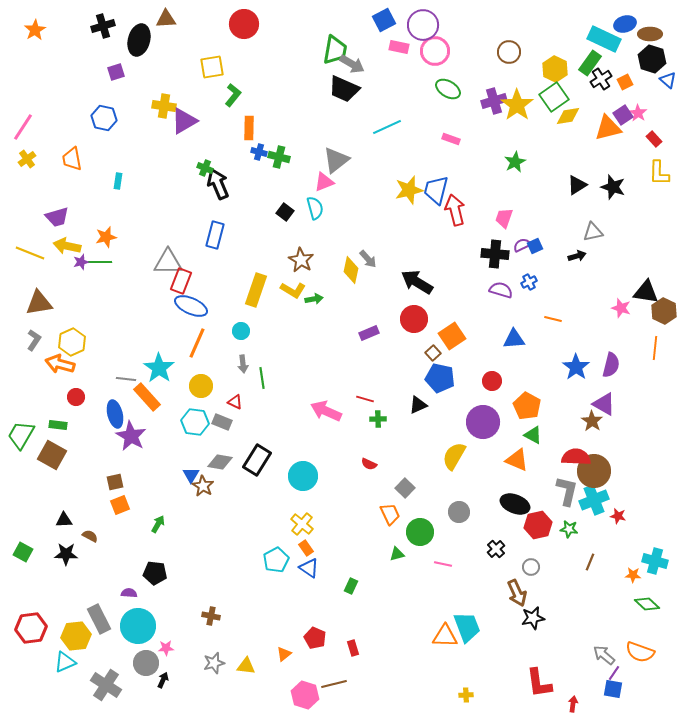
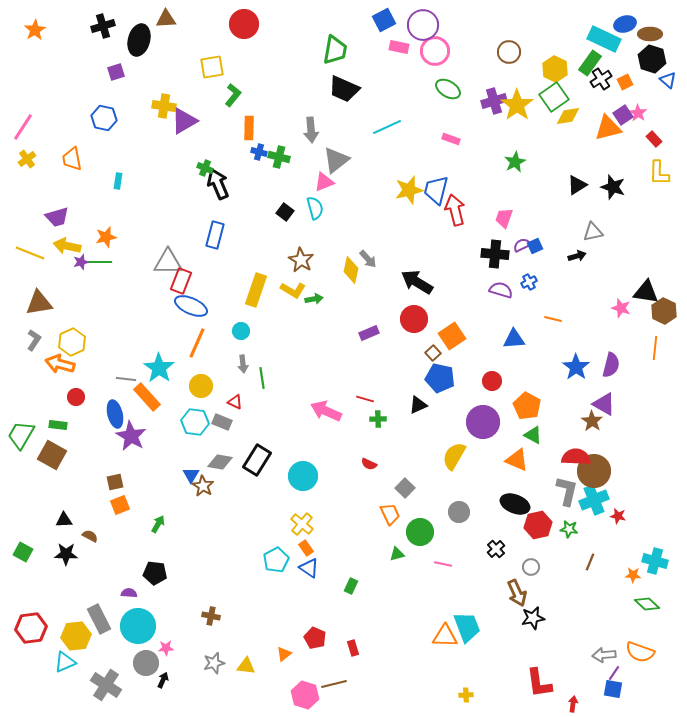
gray arrow at (352, 64): moved 41 px left, 66 px down; rotated 55 degrees clockwise
gray arrow at (604, 655): rotated 45 degrees counterclockwise
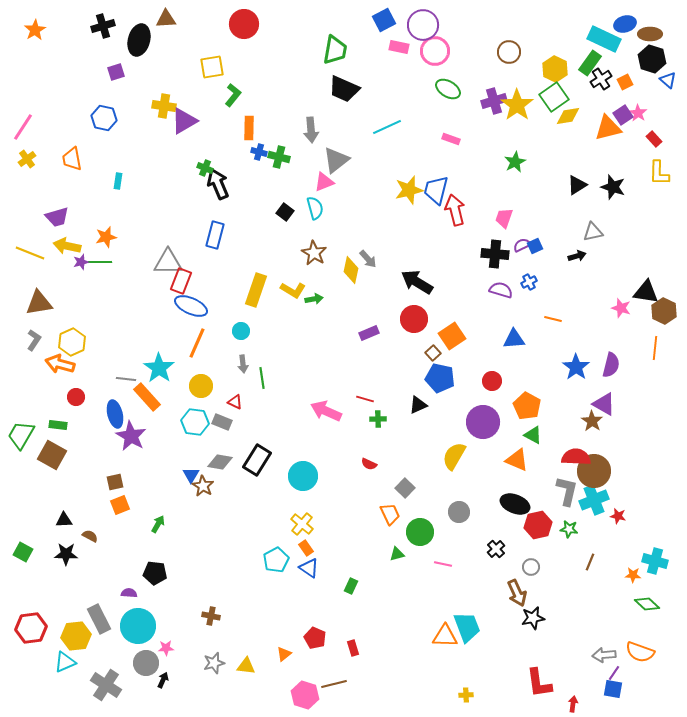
brown star at (301, 260): moved 13 px right, 7 px up
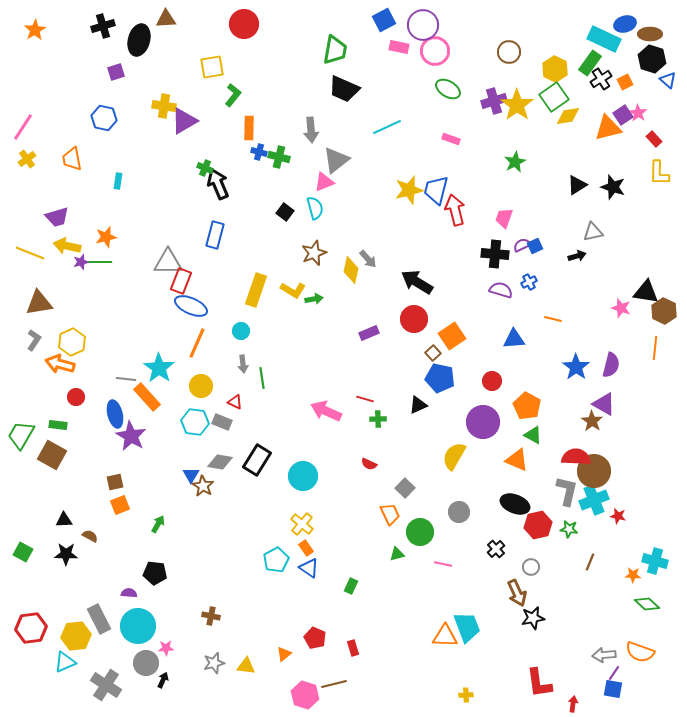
brown star at (314, 253): rotated 20 degrees clockwise
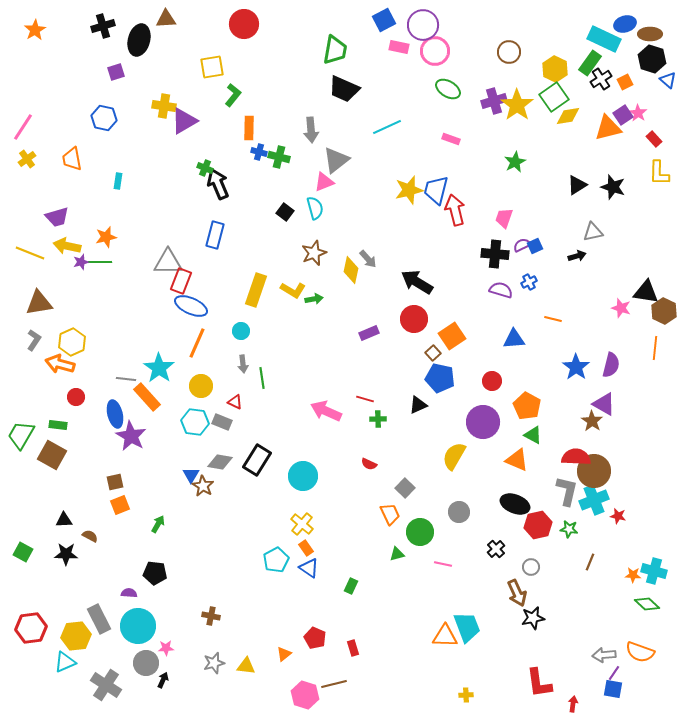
cyan cross at (655, 561): moved 1 px left, 10 px down
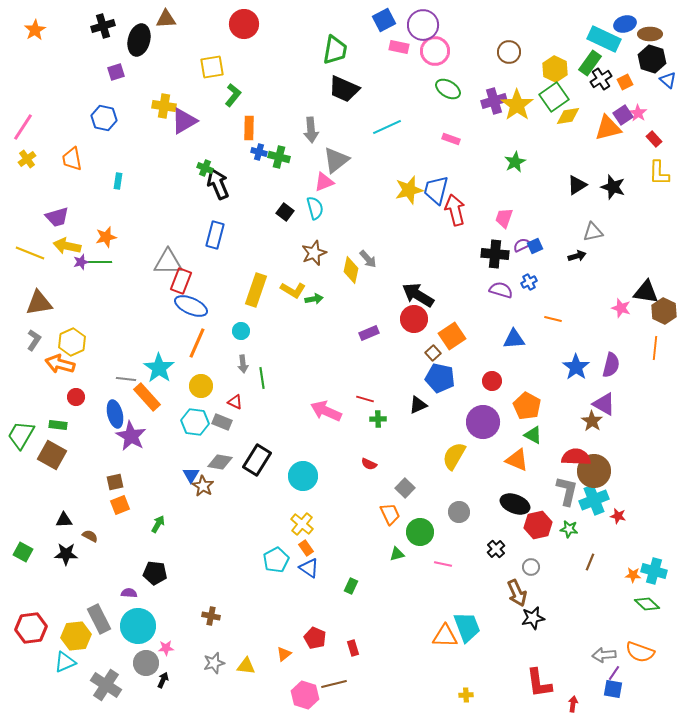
black arrow at (417, 282): moved 1 px right, 13 px down
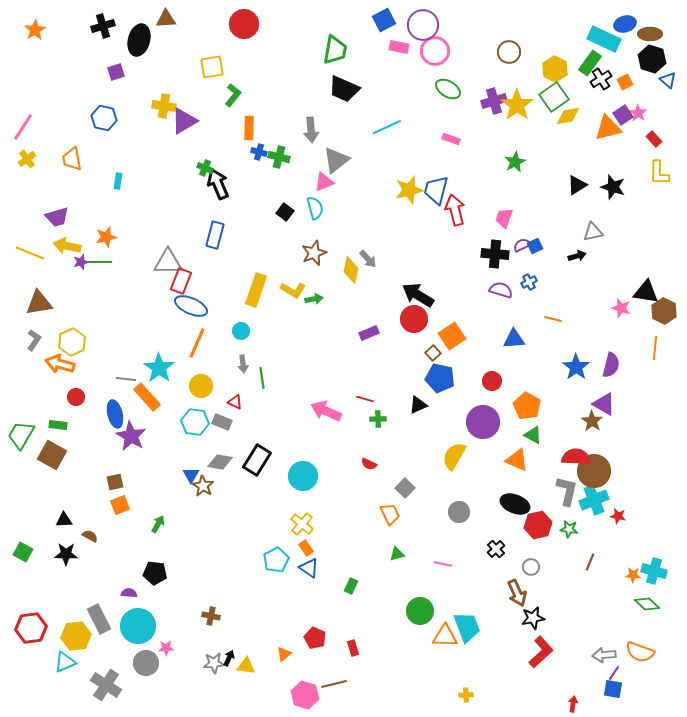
green circle at (420, 532): moved 79 px down
gray star at (214, 663): rotated 10 degrees clockwise
black arrow at (163, 680): moved 66 px right, 22 px up
red L-shape at (539, 683): moved 2 px right, 31 px up; rotated 124 degrees counterclockwise
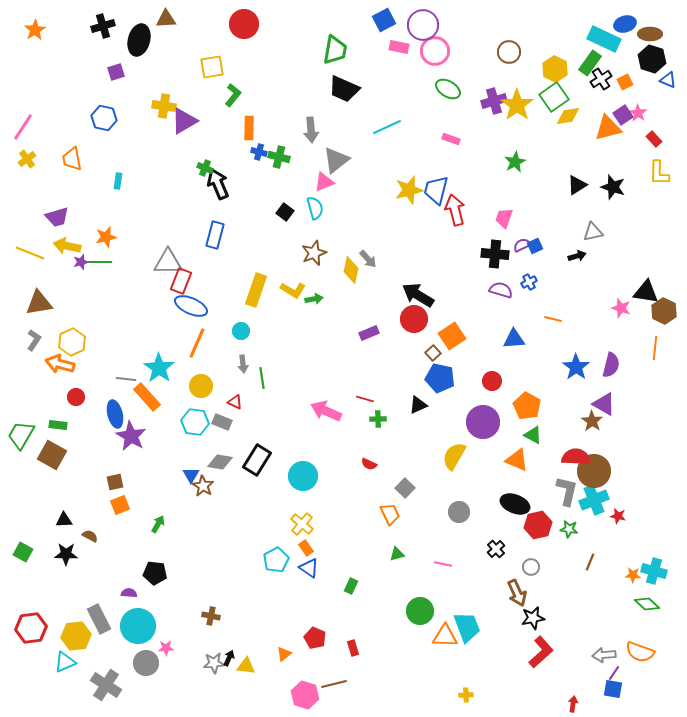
blue triangle at (668, 80): rotated 18 degrees counterclockwise
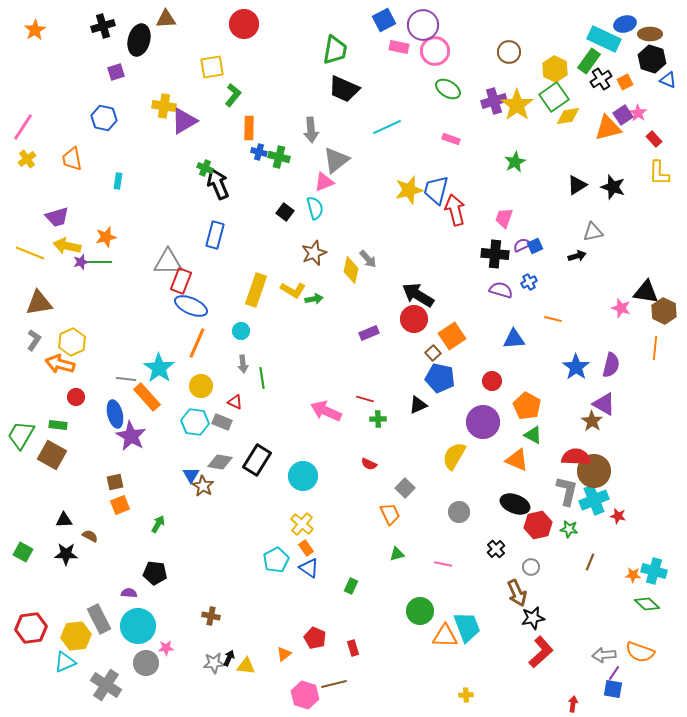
green rectangle at (590, 63): moved 1 px left, 2 px up
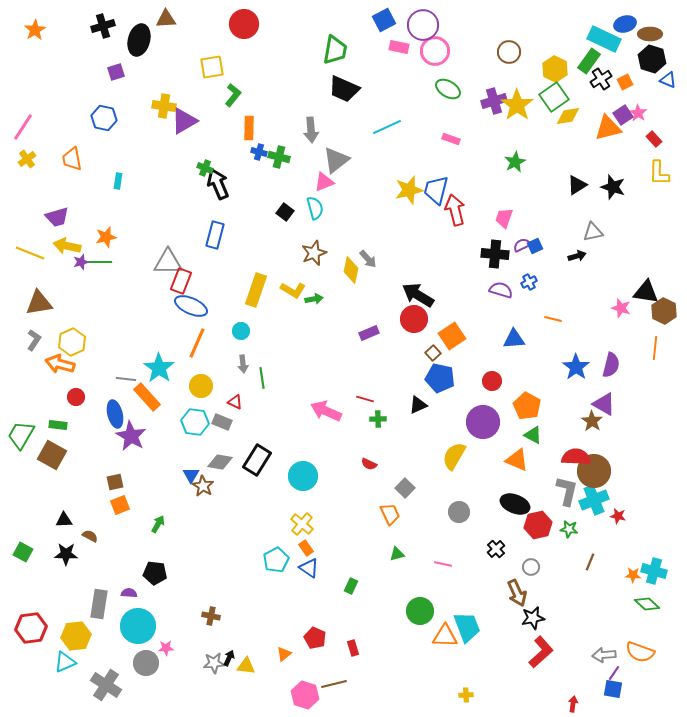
gray rectangle at (99, 619): moved 15 px up; rotated 36 degrees clockwise
